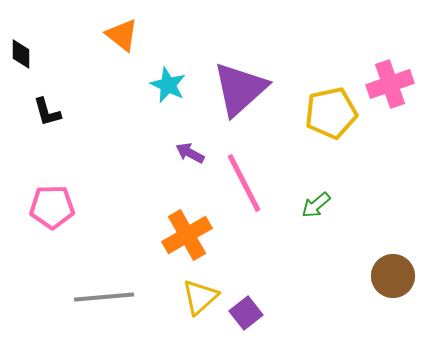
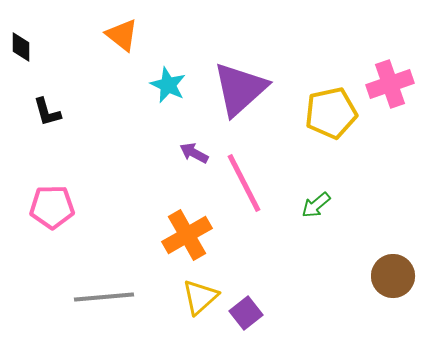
black diamond: moved 7 px up
purple arrow: moved 4 px right
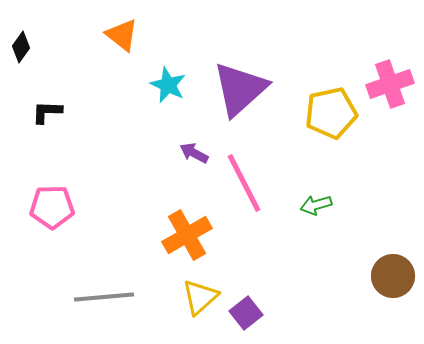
black diamond: rotated 36 degrees clockwise
black L-shape: rotated 108 degrees clockwise
green arrow: rotated 24 degrees clockwise
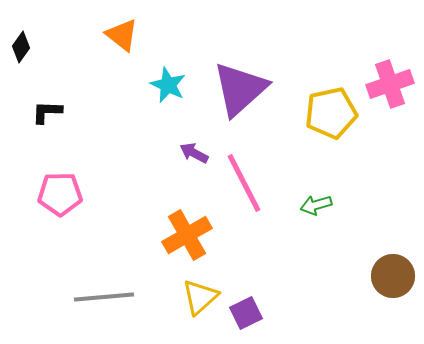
pink pentagon: moved 8 px right, 13 px up
purple square: rotated 12 degrees clockwise
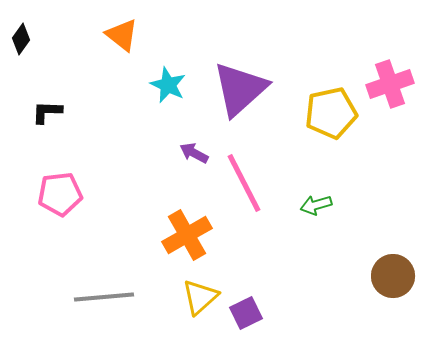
black diamond: moved 8 px up
pink pentagon: rotated 6 degrees counterclockwise
